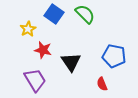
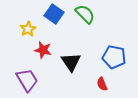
blue pentagon: moved 1 px down
purple trapezoid: moved 8 px left
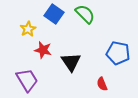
blue pentagon: moved 4 px right, 4 px up
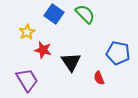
yellow star: moved 1 px left, 3 px down
red semicircle: moved 3 px left, 6 px up
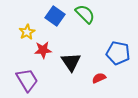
blue square: moved 1 px right, 2 px down
red star: rotated 18 degrees counterclockwise
red semicircle: rotated 88 degrees clockwise
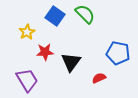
red star: moved 2 px right, 2 px down
black triangle: rotated 10 degrees clockwise
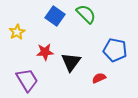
green semicircle: moved 1 px right
yellow star: moved 10 px left
blue pentagon: moved 3 px left, 3 px up
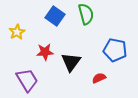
green semicircle: rotated 30 degrees clockwise
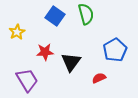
blue pentagon: rotated 30 degrees clockwise
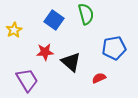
blue square: moved 1 px left, 4 px down
yellow star: moved 3 px left, 2 px up
blue pentagon: moved 1 px left, 2 px up; rotated 20 degrees clockwise
black triangle: rotated 25 degrees counterclockwise
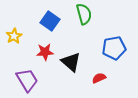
green semicircle: moved 2 px left
blue square: moved 4 px left, 1 px down
yellow star: moved 6 px down
